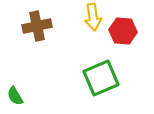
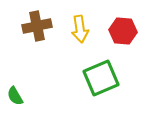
yellow arrow: moved 13 px left, 12 px down
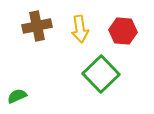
green square: moved 4 px up; rotated 21 degrees counterclockwise
green semicircle: moved 2 px right; rotated 96 degrees clockwise
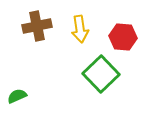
red hexagon: moved 6 px down
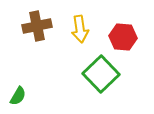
green semicircle: moved 1 px right; rotated 144 degrees clockwise
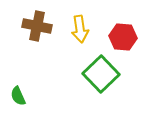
brown cross: rotated 24 degrees clockwise
green semicircle: rotated 126 degrees clockwise
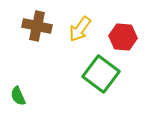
yellow arrow: rotated 44 degrees clockwise
green square: rotated 9 degrees counterclockwise
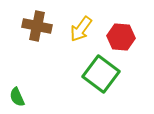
yellow arrow: moved 1 px right
red hexagon: moved 2 px left
green semicircle: moved 1 px left, 1 px down
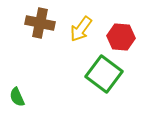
brown cross: moved 3 px right, 3 px up
green square: moved 3 px right
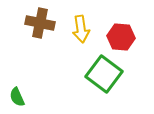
yellow arrow: rotated 44 degrees counterclockwise
